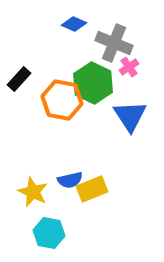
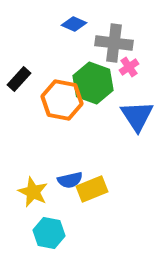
gray cross: rotated 15 degrees counterclockwise
green hexagon: rotated 6 degrees counterclockwise
blue triangle: moved 7 px right
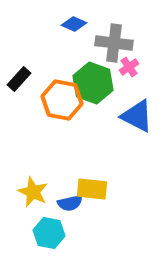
blue triangle: rotated 30 degrees counterclockwise
blue semicircle: moved 23 px down
yellow rectangle: rotated 28 degrees clockwise
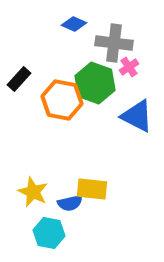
green hexagon: moved 2 px right
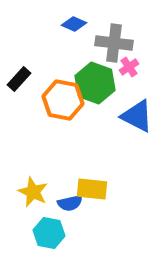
orange hexagon: moved 1 px right
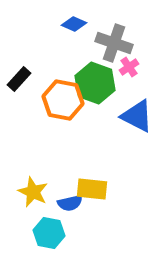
gray cross: rotated 12 degrees clockwise
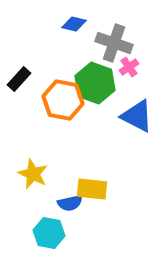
blue diamond: rotated 10 degrees counterclockwise
yellow star: moved 18 px up
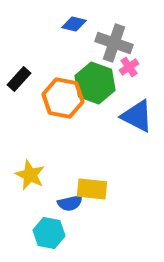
orange hexagon: moved 2 px up
yellow star: moved 3 px left, 1 px down
